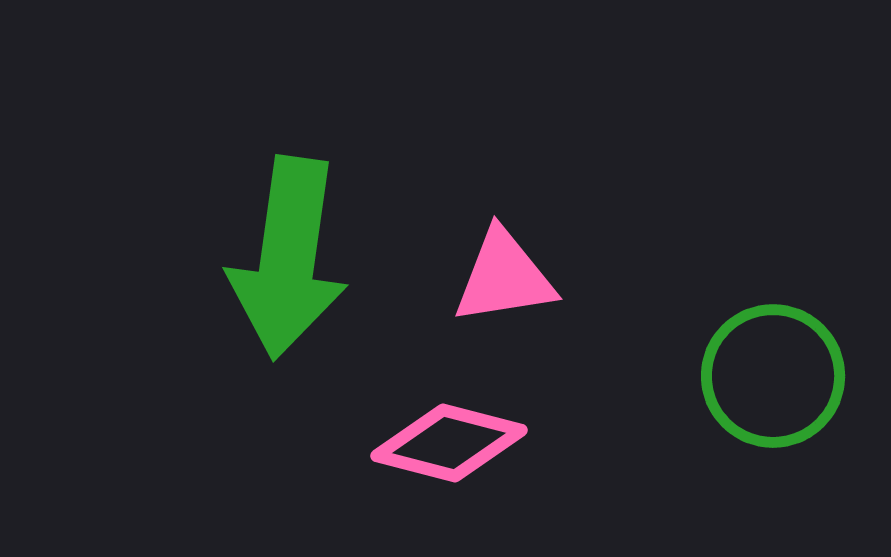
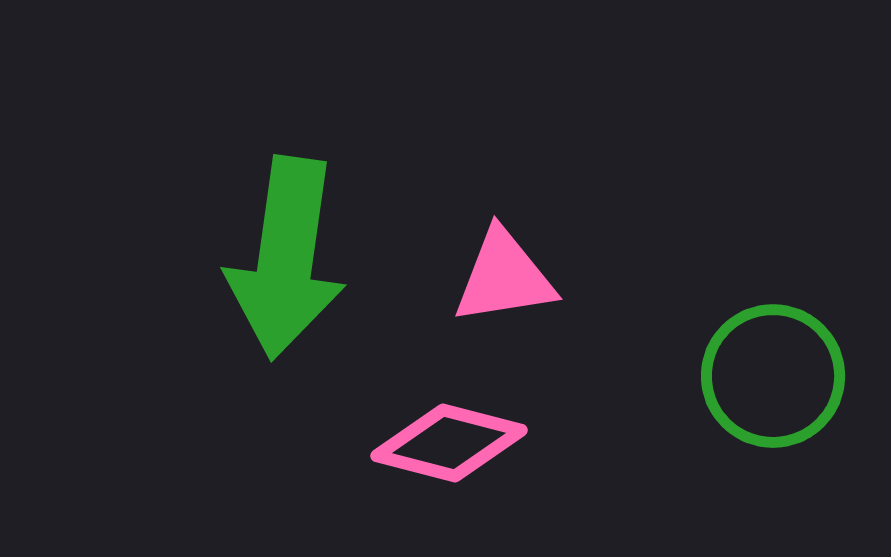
green arrow: moved 2 px left
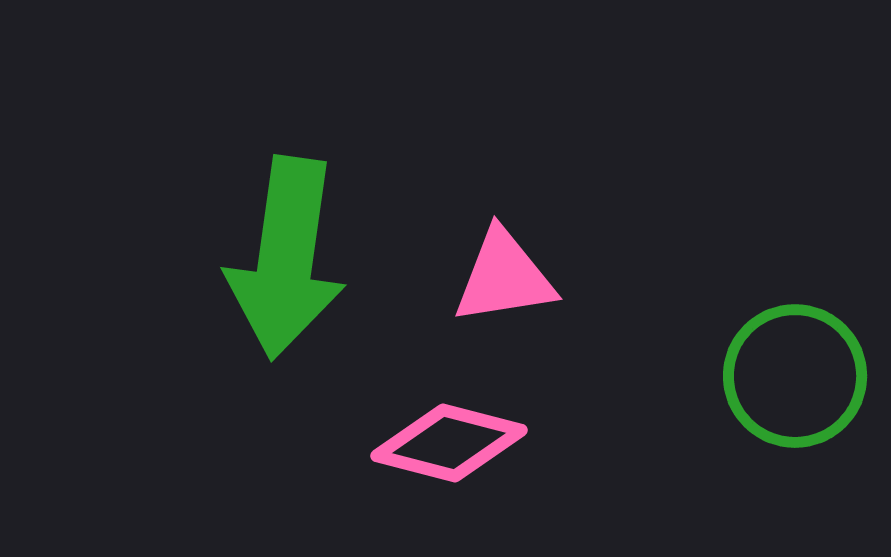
green circle: moved 22 px right
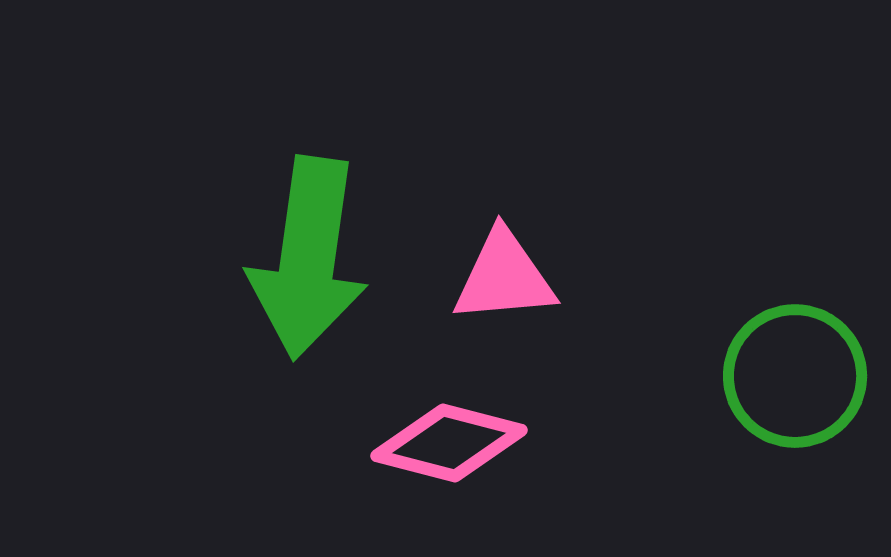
green arrow: moved 22 px right
pink triangle: rotated 4 degrees clockwise
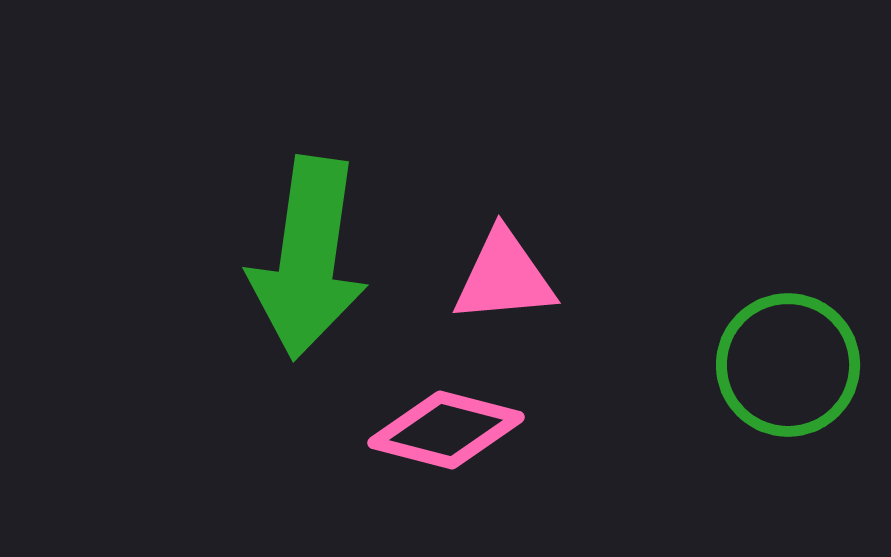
green circle: moved 7 px left, 11 px up
pink diamond: moved 3 px left, 13 px up
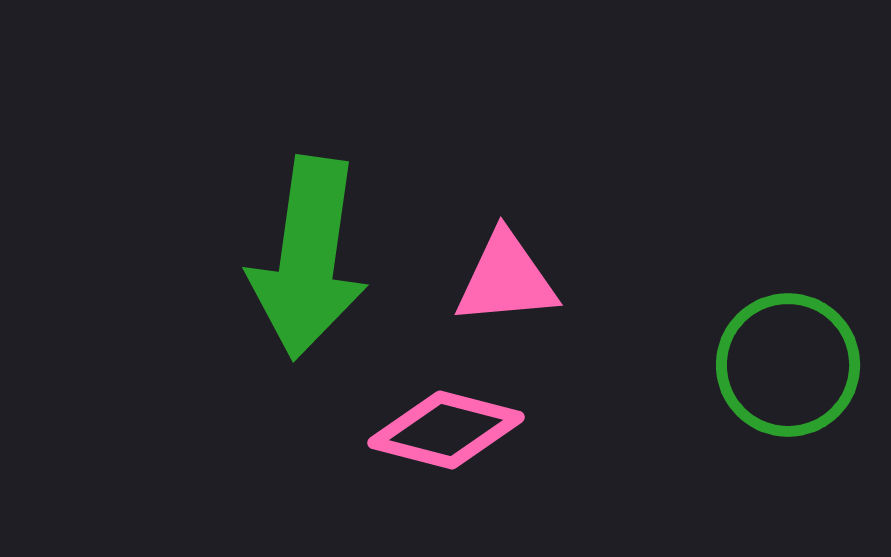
pink triangle: moved 2 px right, 2 px down
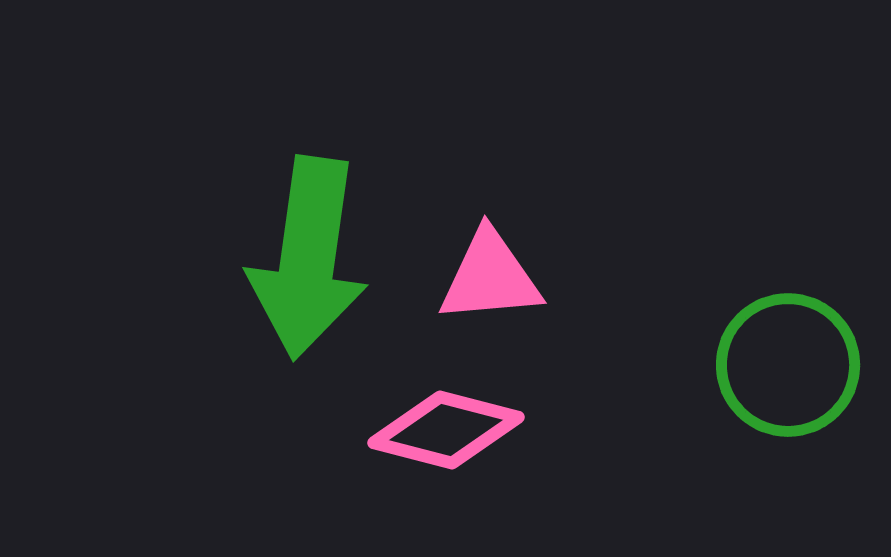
pink triangle: moved 16 px left, 2 px up
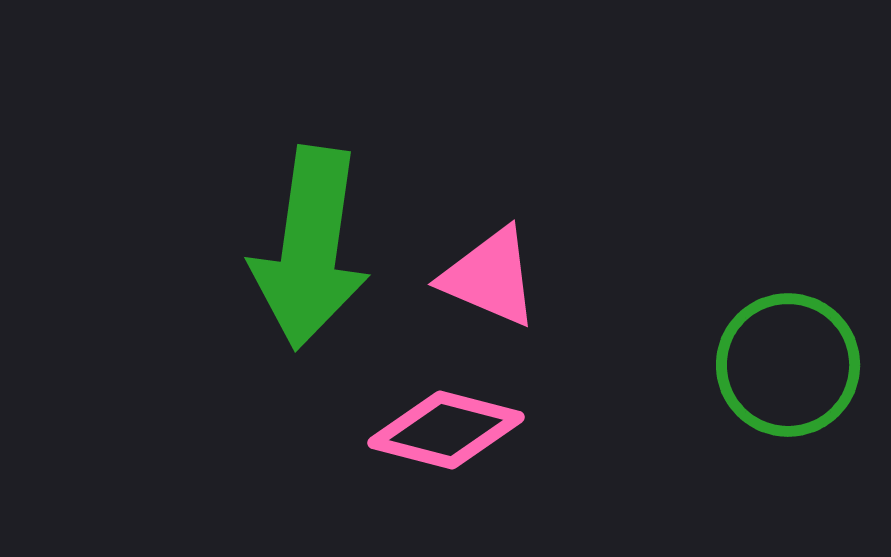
green arrow: moved 2 px right, 10 px up
pink triangle: rotated 28 degrees clockwise
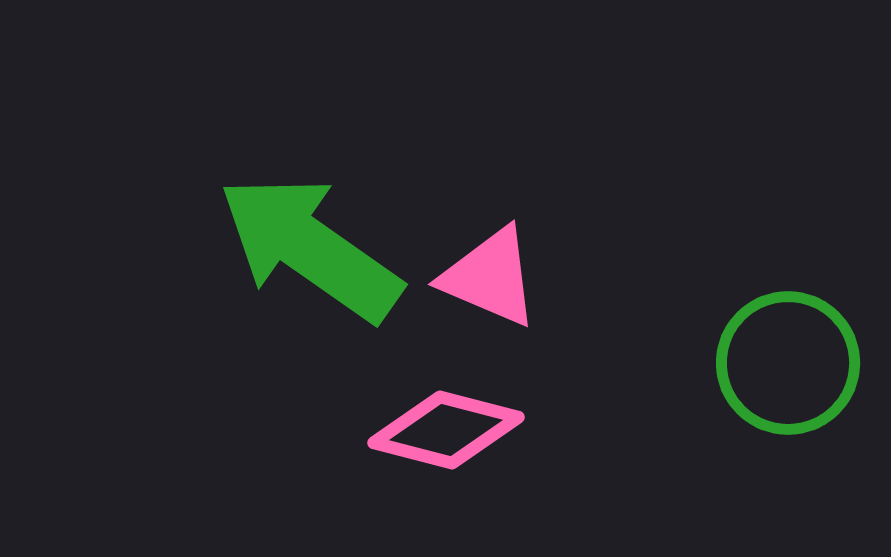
green arrow: rotated 117 degrees clockwise
green circle: moved 2 px up
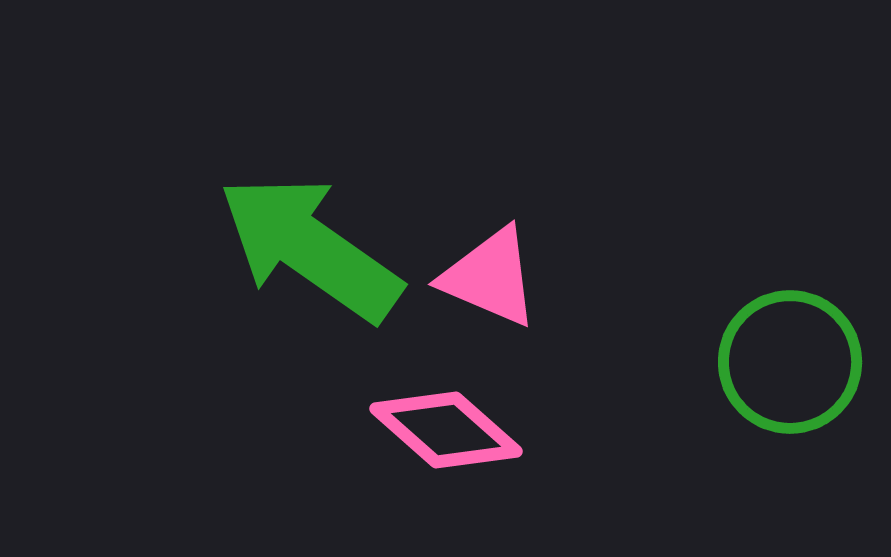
green circle: moved 2 px right, 1 px up
pink diamond: rotated 27 degrees clockwise
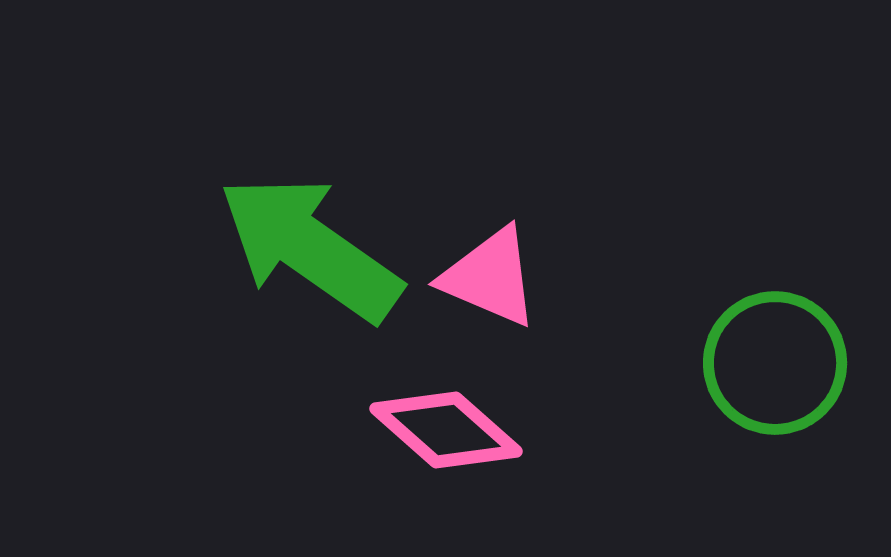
green circle: moved 15 px left, 1 px down
